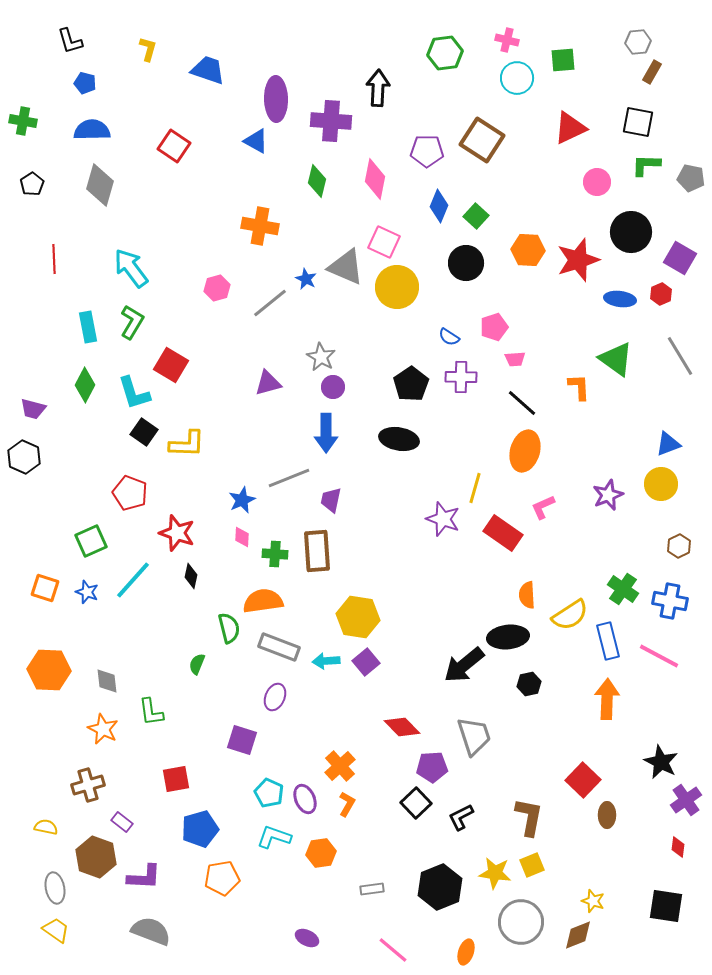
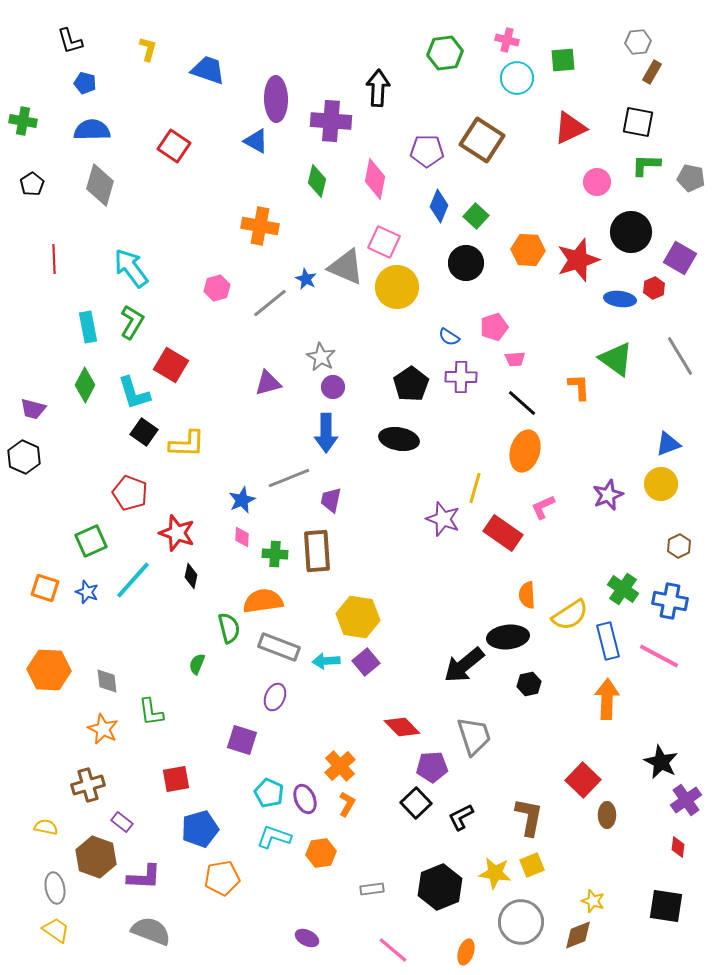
red hexagon at (661, 294): moved 7 px left, 6 px up
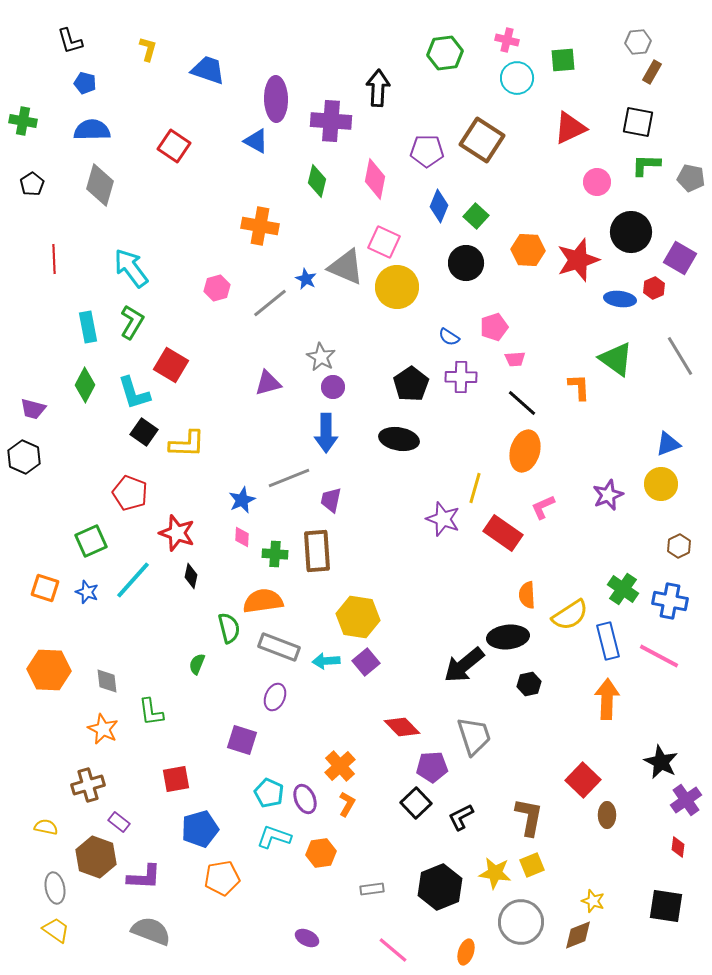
purple rectangle at (122, 822): moved 3 px left
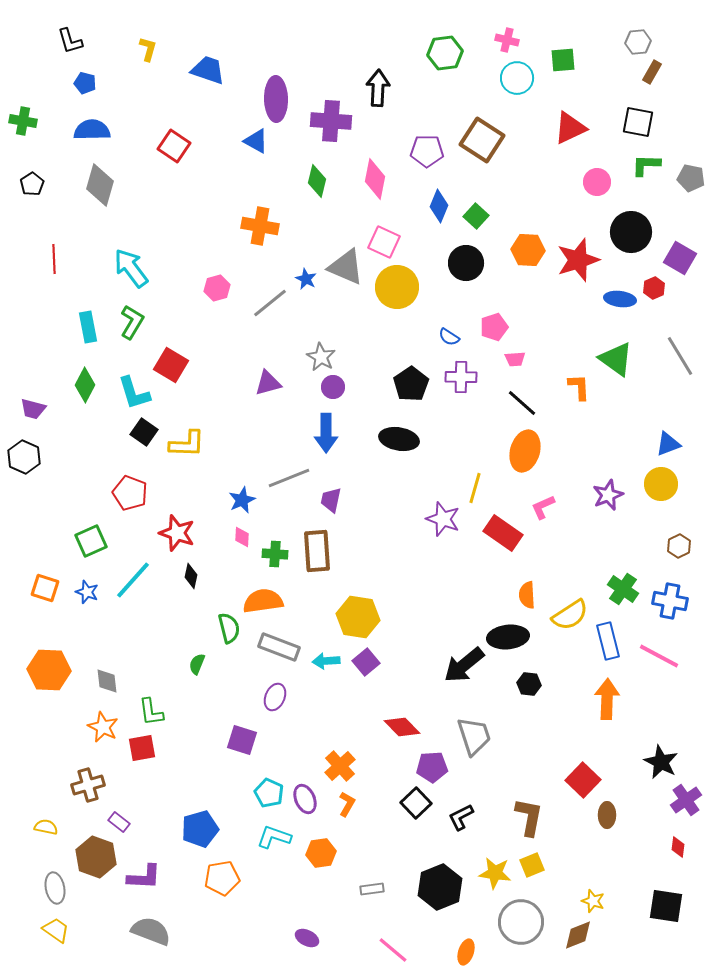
black hexagon at (529, 684): rotated 20 degrees clockwise
orange star at (103, 729): moved 2 px up
red square at (176, 779): moved 34 px left, 31 px up
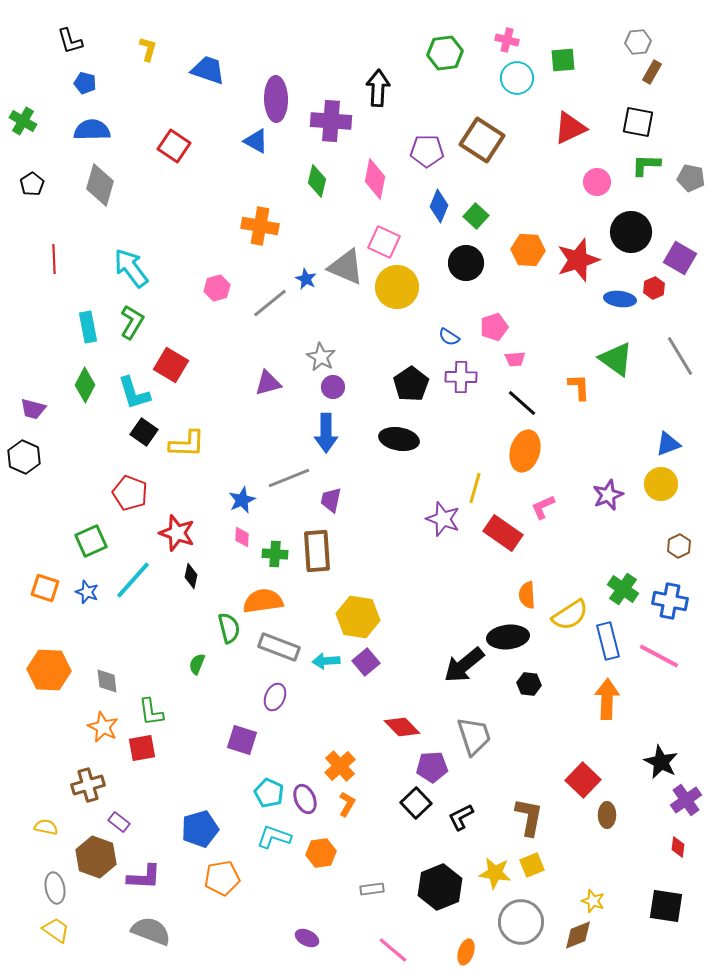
green cross at (23, 121): rotated 20 degrees clockwise
